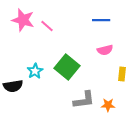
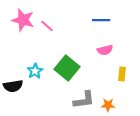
green square: moved 1 px down
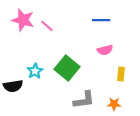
yellow rectangle: moved 1 px left
orange star: moved 6 px right, 1 px up
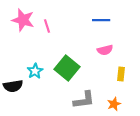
pink line: rotated 32 degrees clockwise
orange star: rotated 24 degrees counterclockwise
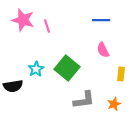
pink semicircle: moved 2 px left; rotated 77 degrees clockwise
cyan star: moved 1 px right, 2 px up
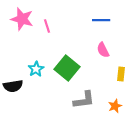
pink star: moved 1 px left, 1 px up
orange star: moved 1 px right, 2 px down
